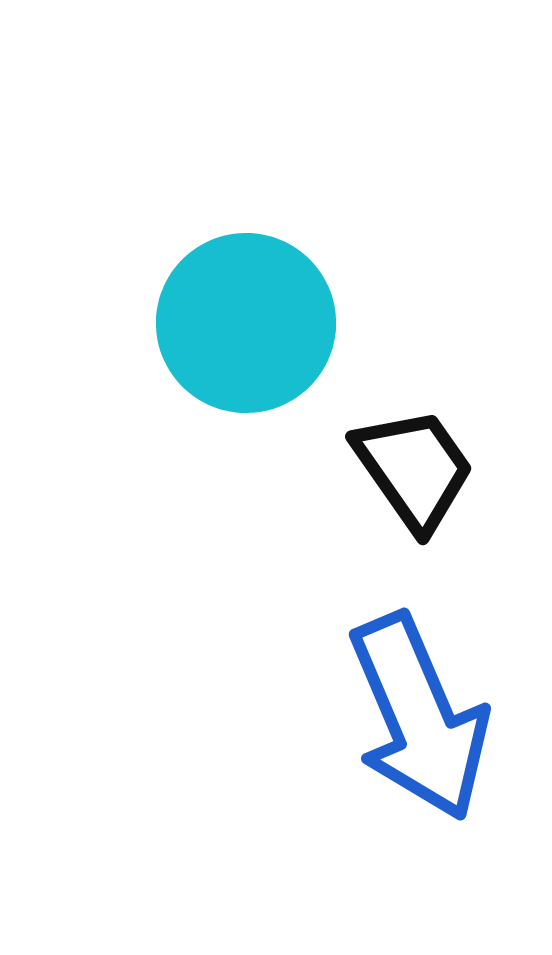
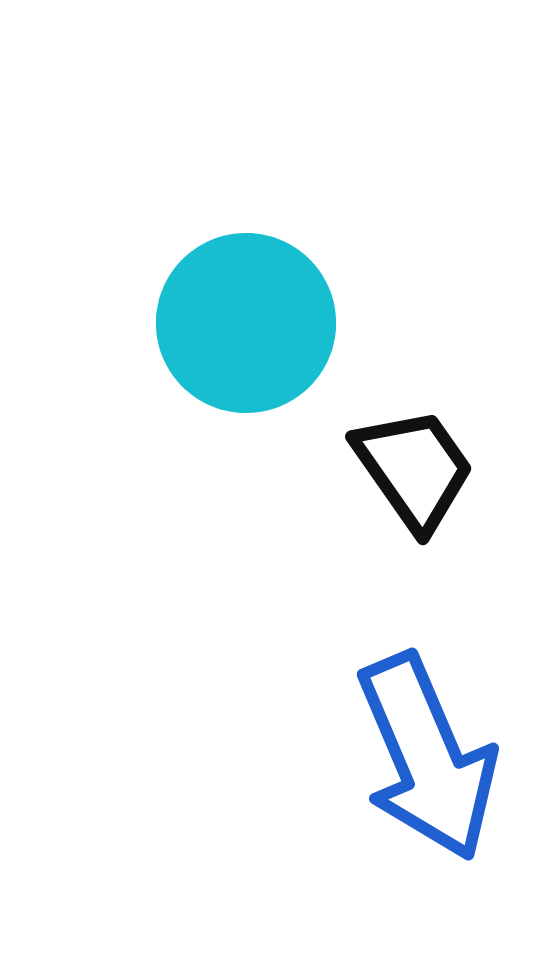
blue arrow: moved 8 px right, 40 px down
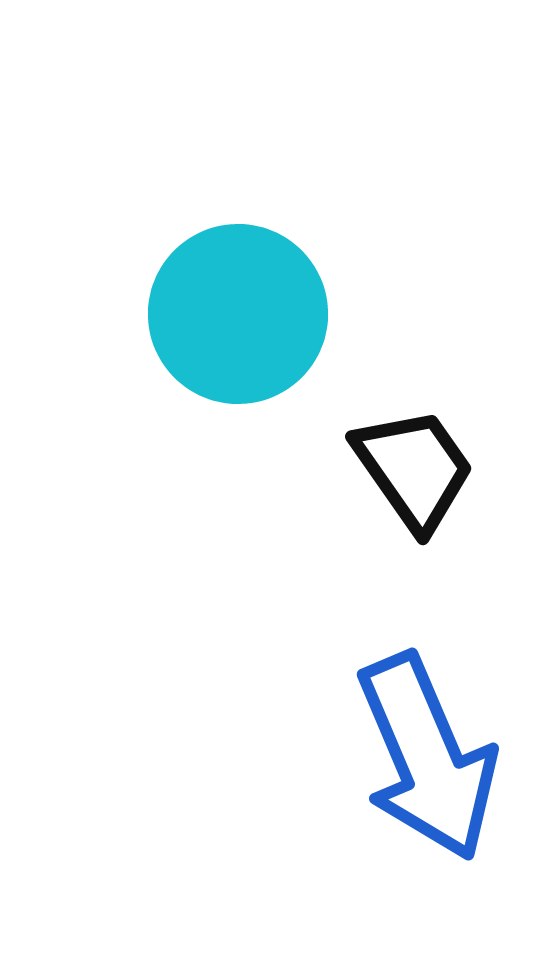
cyan circle: moved 8 px left, 9 px up
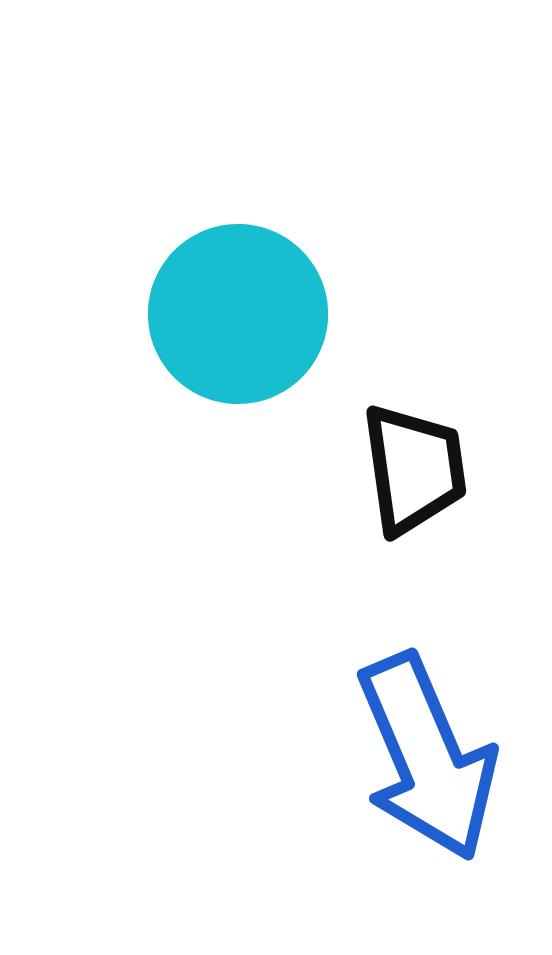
black trapezoid: rotated 27 degrees clockwise
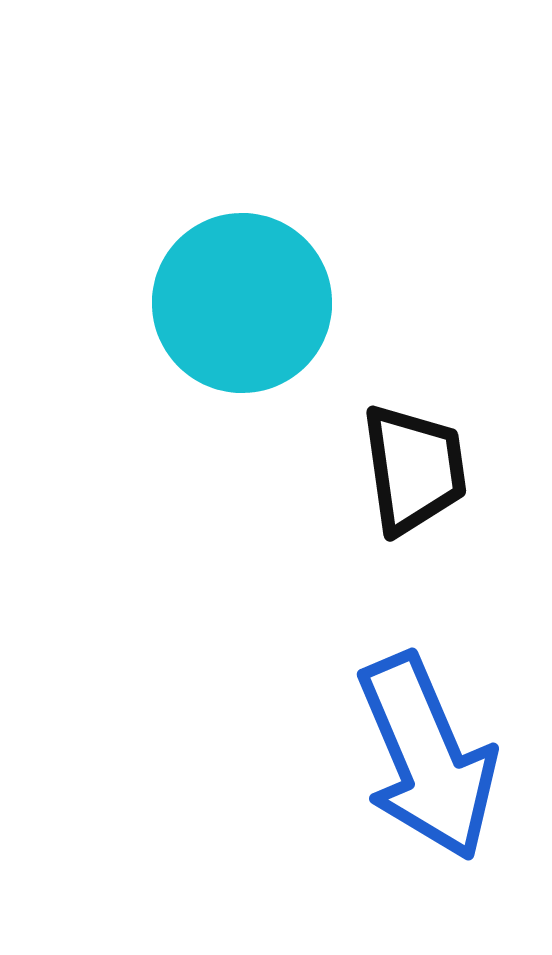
cyan circle: moved 4 px right, 11 px up
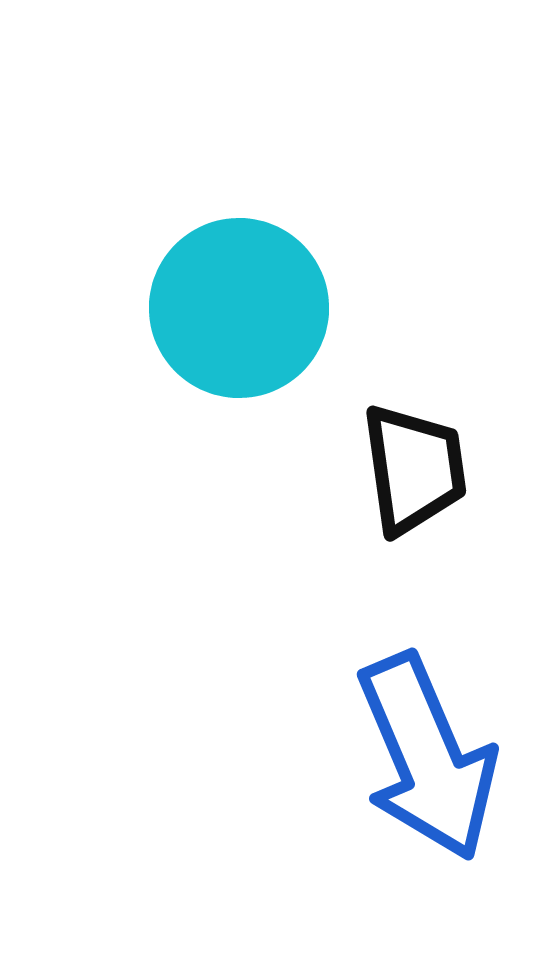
cyan circle: moved 3 px left, 5 px down
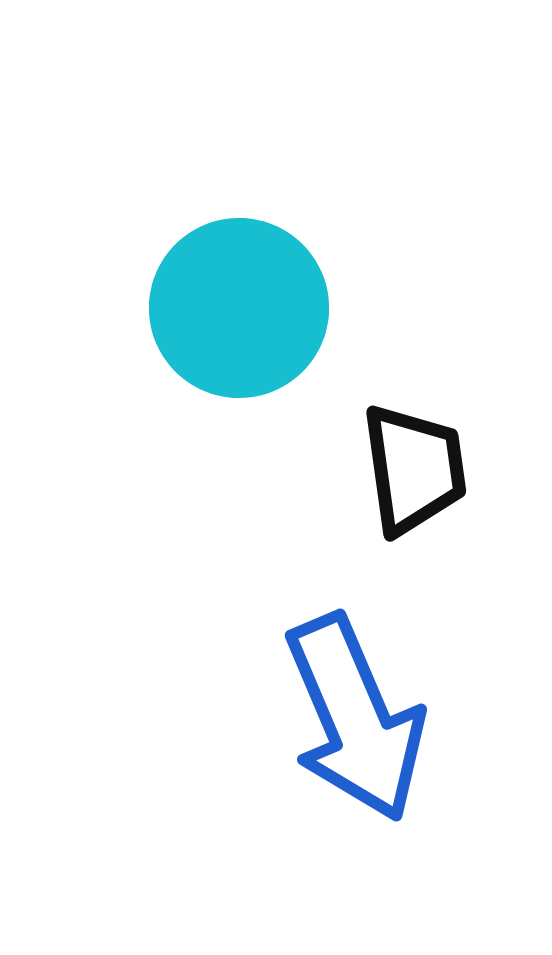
blue arrow: moved 72 px left, 39 px up
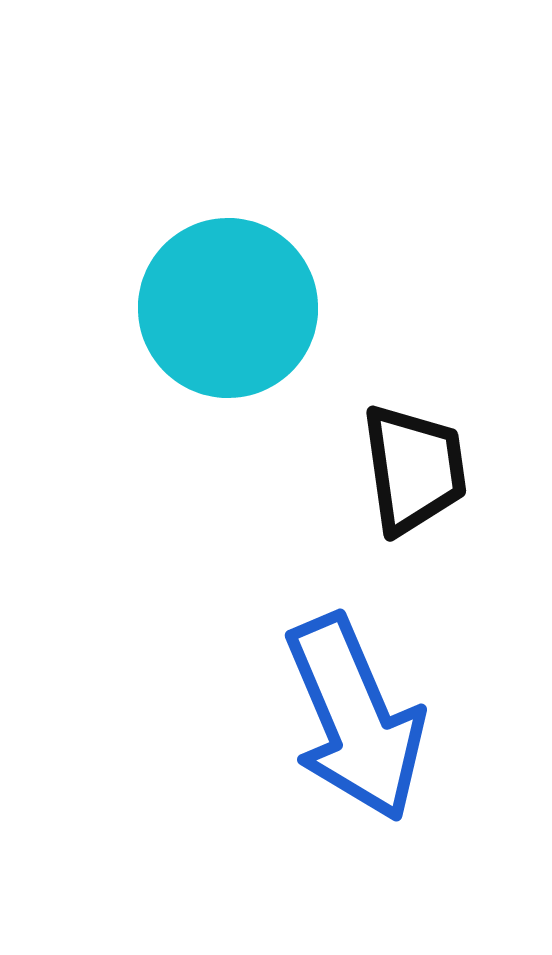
cyan circle: moved 11 px left
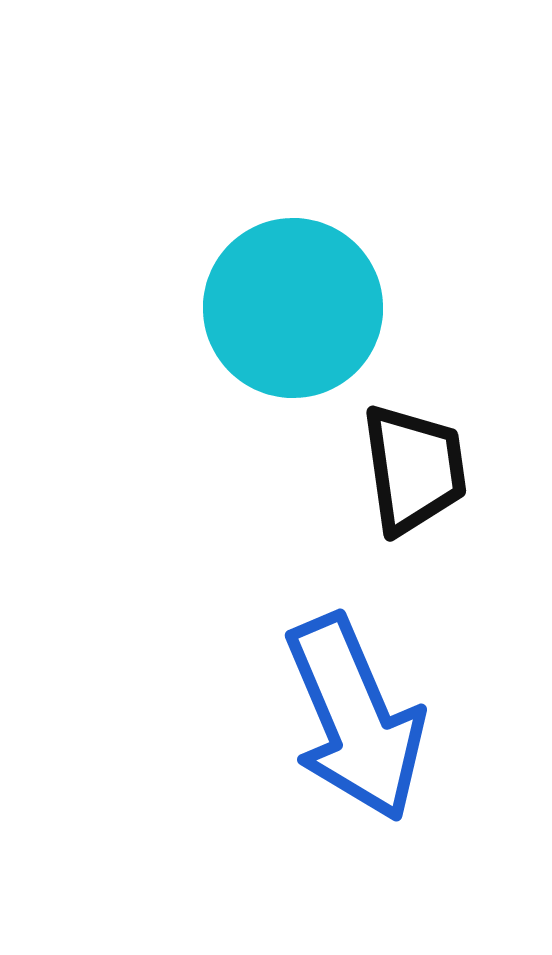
cyan circle: moved 65 px right
